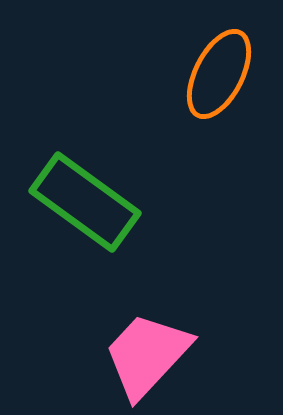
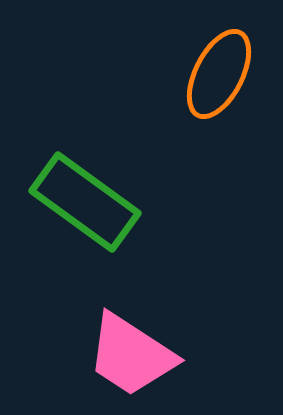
pink trapezoid: moved 16 px left; rotated 100 degrees counterclockwise
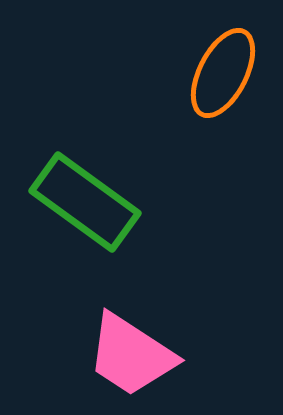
orange ellipse: moved 4 px right, 1 px up
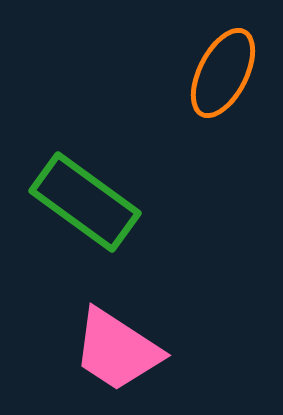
pink trapezoid: moved 14 px left, 5 px up
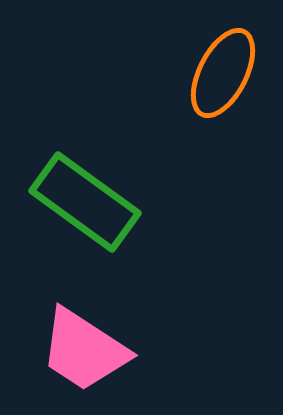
pink trapezoid: moved 33 px left
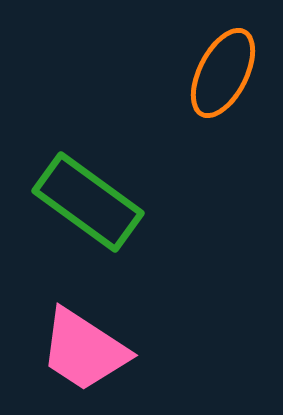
green rectangle: moved 3 px right
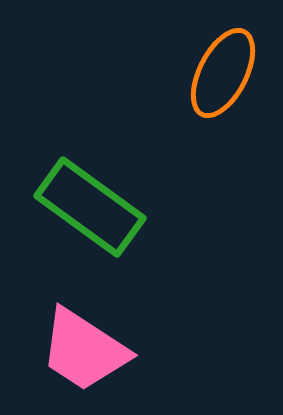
green rectangle: moved 2 px right, 5 px down
